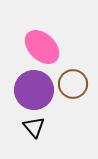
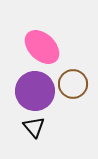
purple circle: moved 1 px right, 1 px down
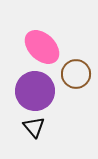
brown circle: moved 3 px right, 10 px up
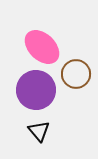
purple circle: moved 1 px right, 1 px up
black triangle: moved 5 px right, 4 px down
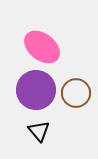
pink ellipse: rotated 6 degrees counterclockwise
brown circle: moved 19 px down
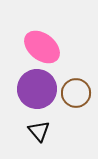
purple circle: moved 1 px right, 1 px up
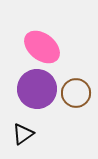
black triangle: moved 16 px left, 3 px down; rotated 35 degrees clockwise
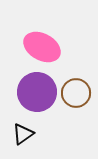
pink ellipse: rotated 9 degrees counterclockwise
purple circle: moved 3 px down
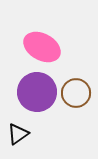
black triangle: moved 5 px left
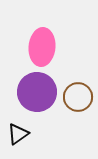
pink ellipse: rotated 66 degrees clockwise
brown circle: moved 2 px right, 4 px down
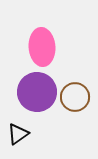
pink ellipse: rotated 9 degrees counterclockwise
brown circle: moved 3 px left
